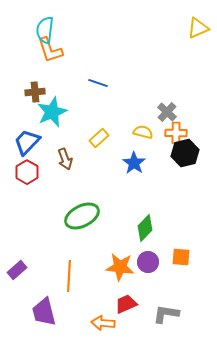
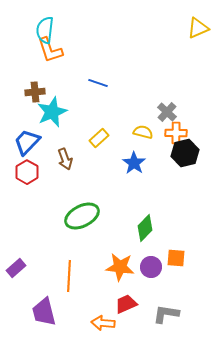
orange square: moved 5 px left, 1 px down
purple circle: moved 3 px right, 5 px down
purple rectangle: moved 1 px left, 2 px up
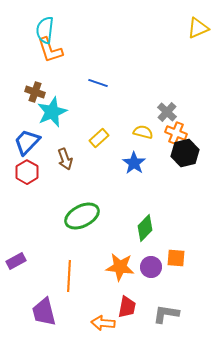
brown cross: rotated 24 degrees clockwise
orange cross: rotated 20 degrees clockwise
purple rectangle: moved 7 px up; rotated 12 degrees clockwise
red trapezoid: moved 1 px right, 3 px down; rotated 125 degrees clockwise
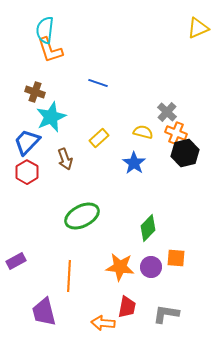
cyan star: moved 1 px left, 5 px down
green diamond: moved 3 px right
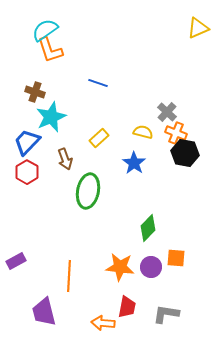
cyan semicircle: rotated 48 degrees clockwise
black hexagon: rotated 24 degrees clockwise
green ellipse: moved 6 px right, 25 px up; rotated 52 degrees counterclockwise
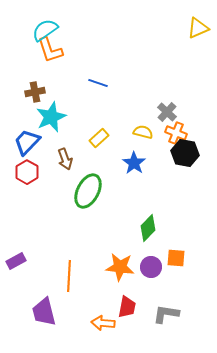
brown cross: rotated 30 degrees counterclockwise
green ellipse: rotated 16 degrees clockwise
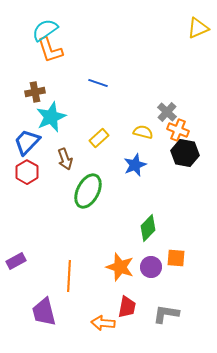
orange cross: moved 2 px right, 3 px up
blue star: moved 1 px right, 2 px down; rotated 15 degrees clockwise
orange star: rotated 12 degrees clockwise
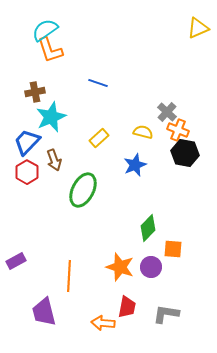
brown arrow: moved 11 px left, 1 px down
green ellipse: moved 5 px left, 1 px up
orange square: moved 3 px left, 9 px up
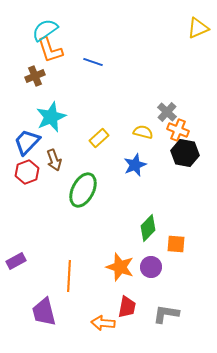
blue line: moved 5 px left, 21 px up
brown cross: moved 16 px up; rotated 12 degrees counterclockwise
red hexagon: rotated 10 degrees clockwise
orange square: moved 3 px right, 5 px up
